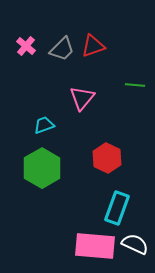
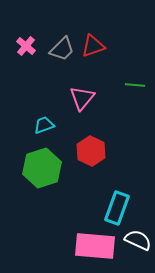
red hexagon: moved 16 px left, 7 px up
green hexagon: rotated 12 degrees clockwise
white semicircle: moved 3 px right, 4 px up
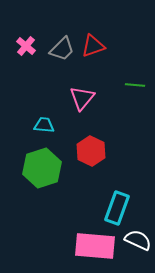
cyan trapezoid: rotated 25 degrees clockwise
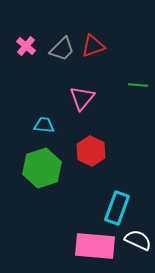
green line: moved 3 px right
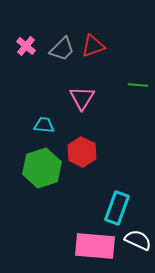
pink triangle: rotated 8 degrees counterclockwise
red hexagon: moved 9 px left, 1 px down
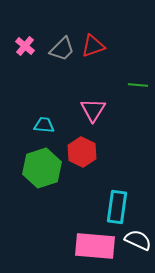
pink cross: moved 1 px left
pink triangle: moved 11 px right, 12 px down
cyan rectangle: moved 1 px up; rotated 12 degrees counterclockwise
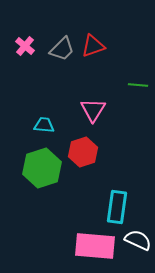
red hexagon: moved 1 px right; rotated 16 degrees clockwise
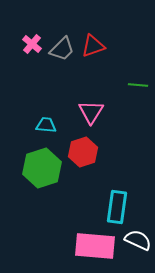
pink cross: moved 7 px right, 2 px up
pink triangle: moved 2 px left, 2 px down
cyan trapezoid: moved 2 px right
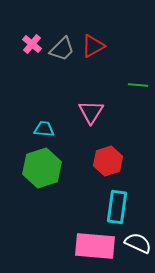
red triangle: rotated 10 degrees counterclockwise
cyan trapezoid: moved 2 px left, 4 px down
red hexagon: moved 25 px right, 9 px down
white semicircle: moved 3 px down
